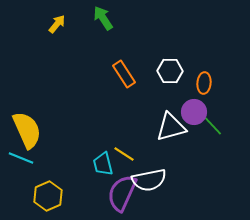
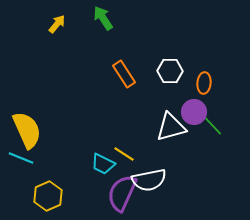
cyan trapezoid: rotated 50 degrees counterclockwise
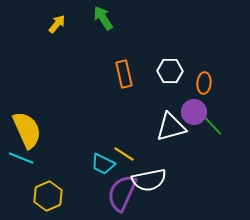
orange rectangle: rotated 20 degrees clockwise
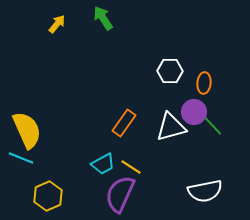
orange rectangle: moved 49 px down; rotated 48 degrees clockwise
yellow line: moved 7 px right, 13 px down
cyan trapezoid: rotated 55 degrees counterclockwise
white semicircle: moved 56 px right, 11 px down
purple semicircle: moved 2 px left, 1 px down
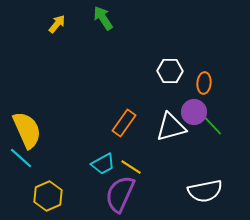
cyan line: rotated 20 degrees clockwise
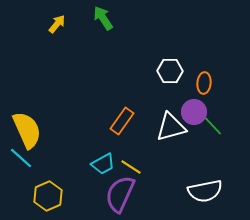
orange rectangle: moved 2 px left, 2 px up
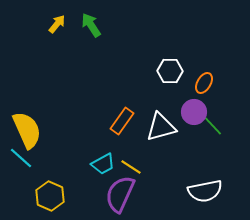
green arrow: moved 12 px left, 7 px down
orange ellipse: rotated 25 degrees clockwise
white triangle: moved 10 px left
yellow hexagon: moved 2 px right; rotated 12 degrees counterclockwise
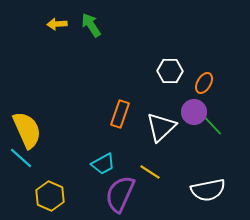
yellow arrow: rotated 132 degrees counterclockwise
orange rectangle: moved 2 px left, 7 px up; rotated 16 degrees counterclockwise
white triangle: rotated 28 degrees counterclockwise
yellow line: moved 19 px right, 5 px down
white semicircle: moved 3 px right, 1 px up
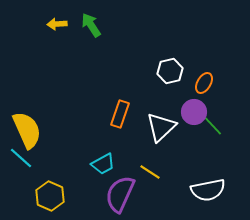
white hexagon: rotated 15 degrees counterclockwise
